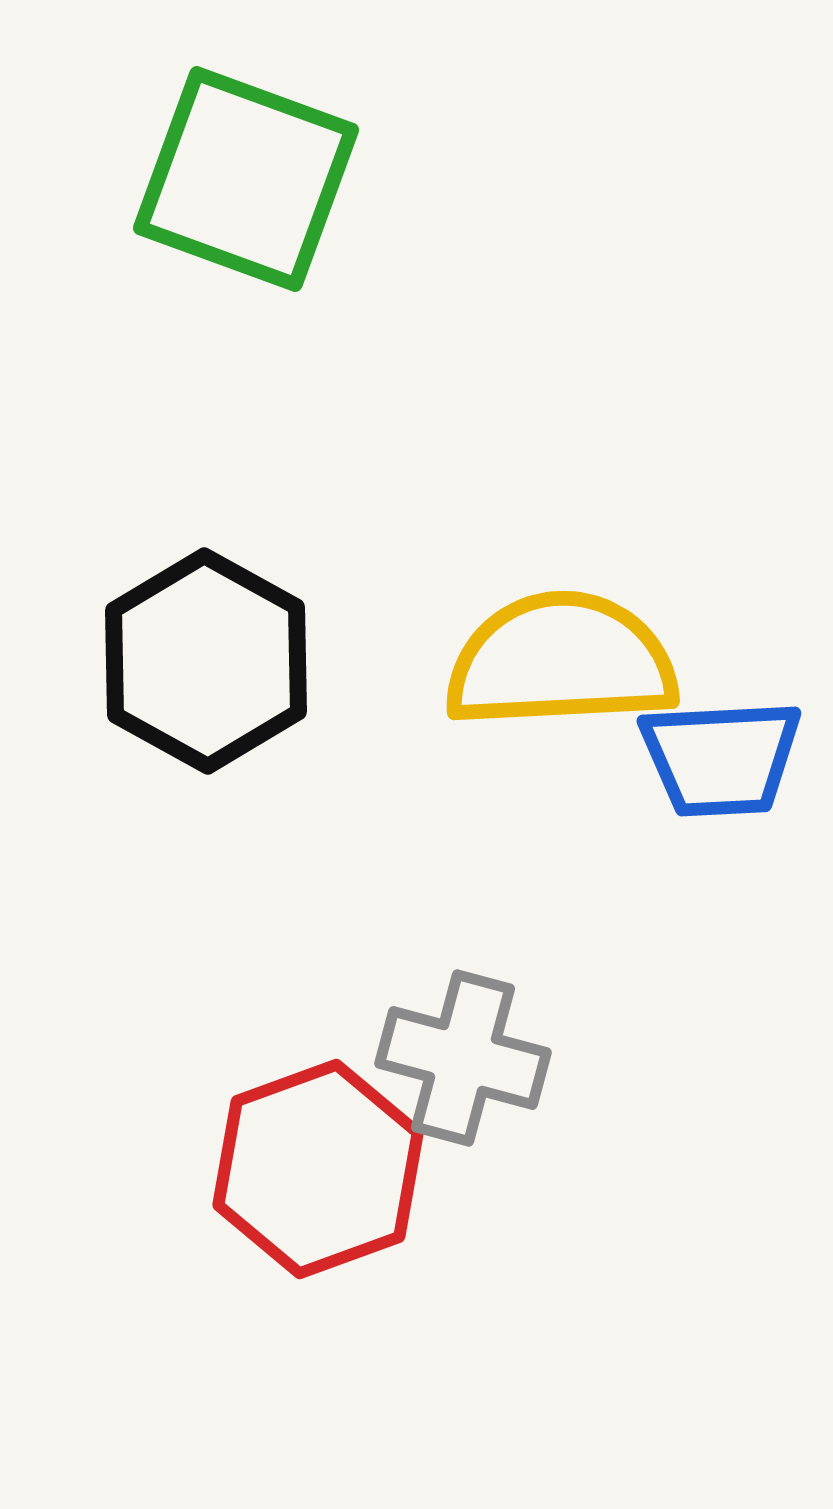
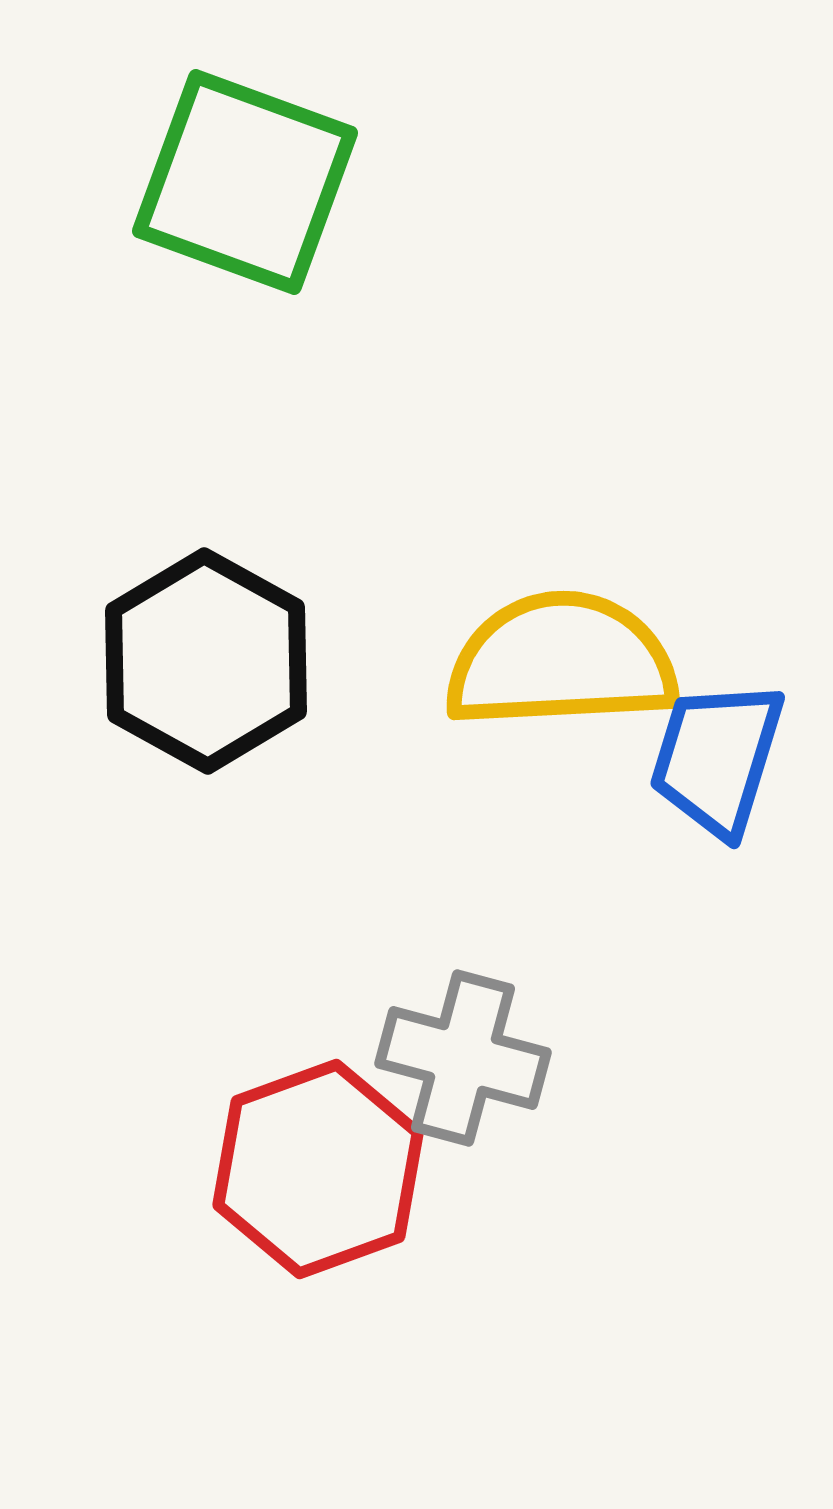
green square: moved 1 px left, 3 px down
blue trapezoid: moved 4 px left; rotated 110 degrees clockwise
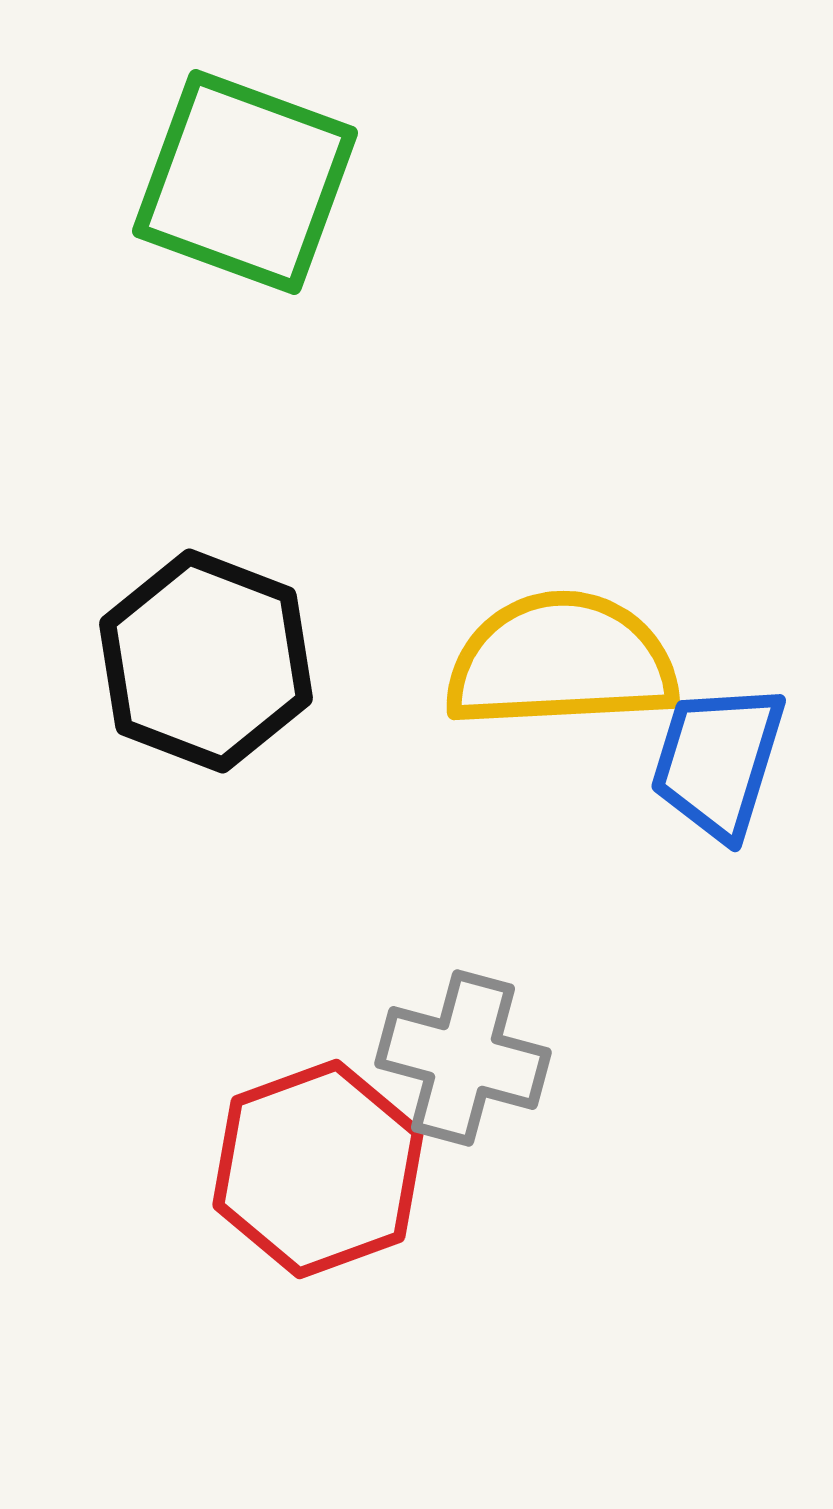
black hexagon: rotated 8 degrees counterclockwise
blue trapezoid: moved 1 px right, 3 px down
